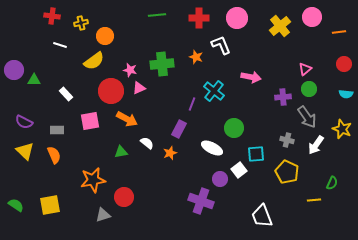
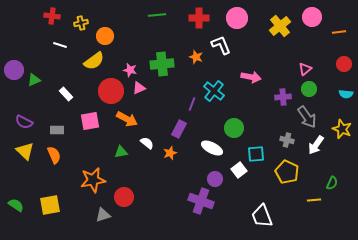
green triangle at (34, 80): rotated 24 degrees counterclockwise
purple circle at (220, 179): moved 5 px left
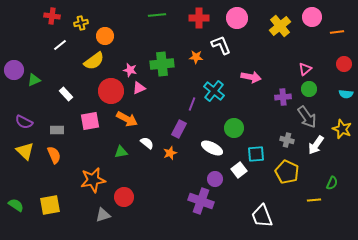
orange line at (339, 32): moved 2 px left
white line at (60, 45): rotated 56 degrees counterclockwise
orange star at (196, 57): rotated 16 degrees counterclockwise
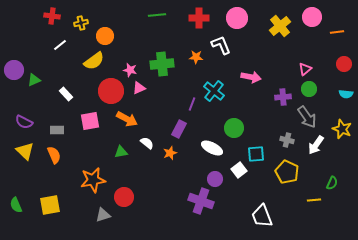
green semicircle at (16, 205): rotated 147 degrees counterclockwise
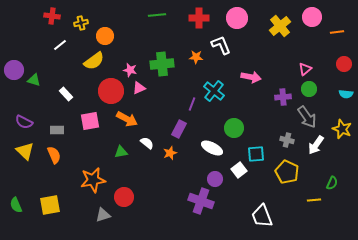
green triangle at (34, 80): rotated 40 degrees clockwise
